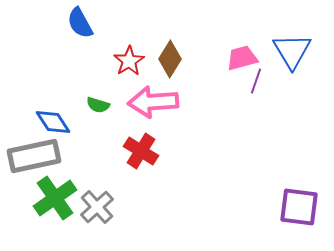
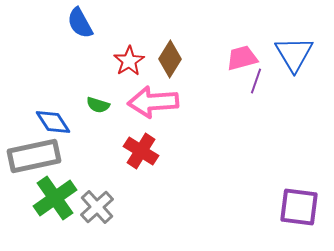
blue triangle: moved 2 px right, 3 px down
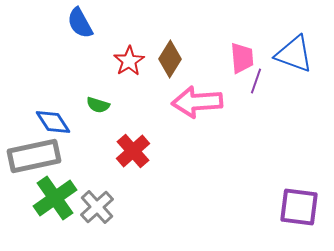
blue triangle: rotated 39 degrees counterclockwise
pink trapezoid: rotated 100 degrees clockwise
pink arrow: moved 44 px right
red cross: moved 8 px left; rotated 16 degrees clockwise
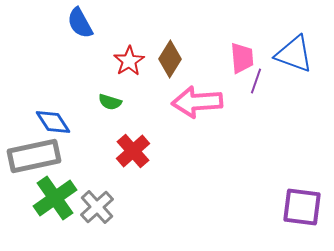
green semicircle: moved 12 px right, 3 px up
purple square: moved 3 px right
